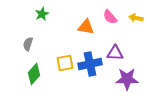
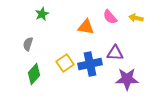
yellow square: rotated 24 degrees counterclockwise
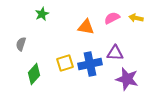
pink semicircle: moved 2 px right, 1 px down; rotated 105 degrees clockwise
gray semicircle: moved 7 px left
yellow square: rotated 18 degrees clockwise
purple star: rotated 15 degrees clockwise
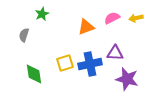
yellow arrow: rotated 24 degrees counterclockwise
orange triangle: rotated 30 degrees counterclockwise
gray semicircle: moved 3 px right, 9 px up
green diamond: rotated 50 degrees counterclockwise
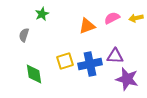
orange triangle: moved 1 px right, 1 px up
purple triangle: moved 3 px down
yellow square: moved 2 px up
